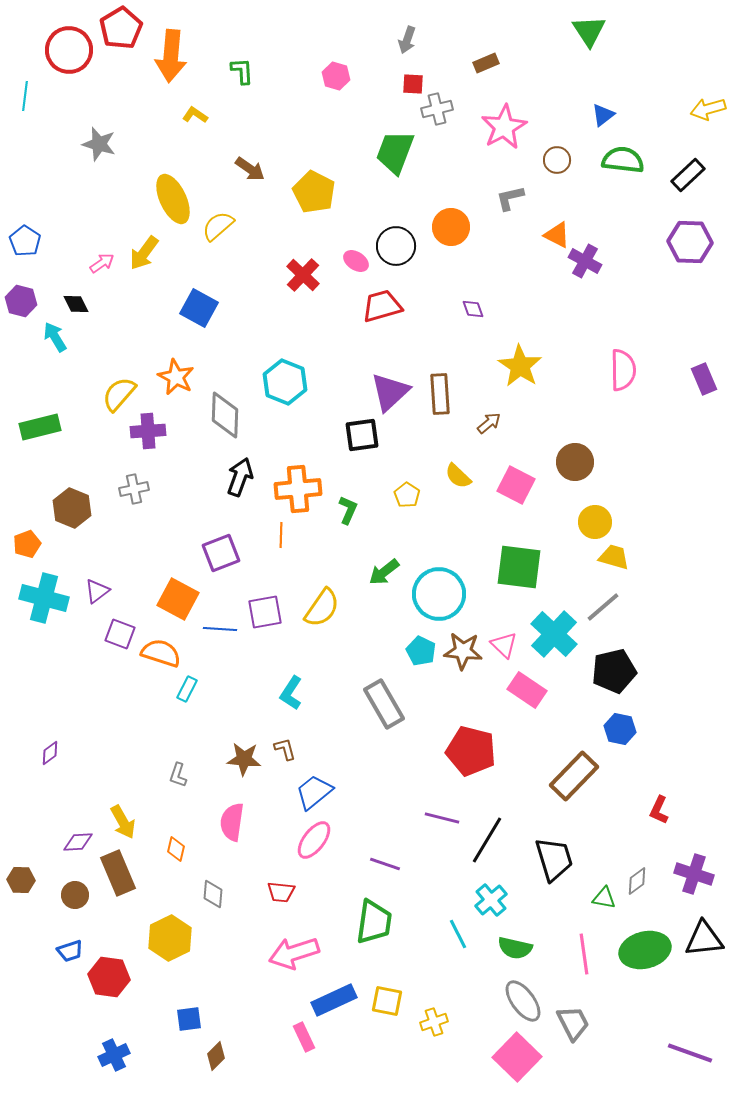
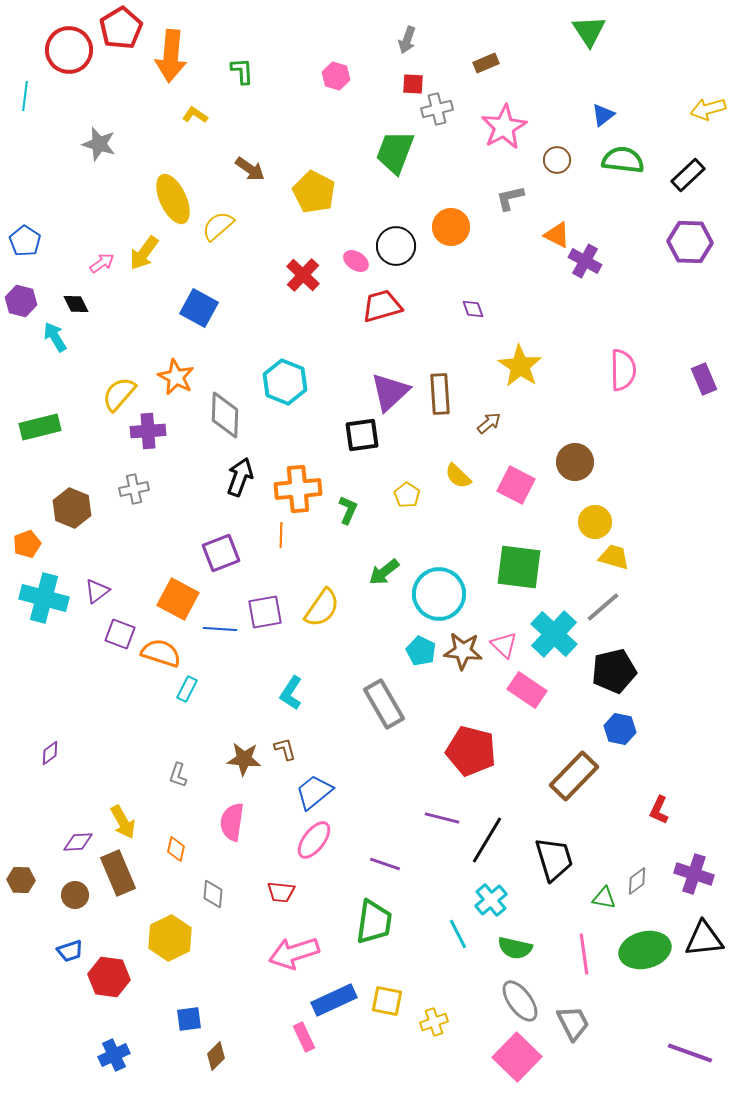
gray ellipse at (523, 1001): moved 3 px left
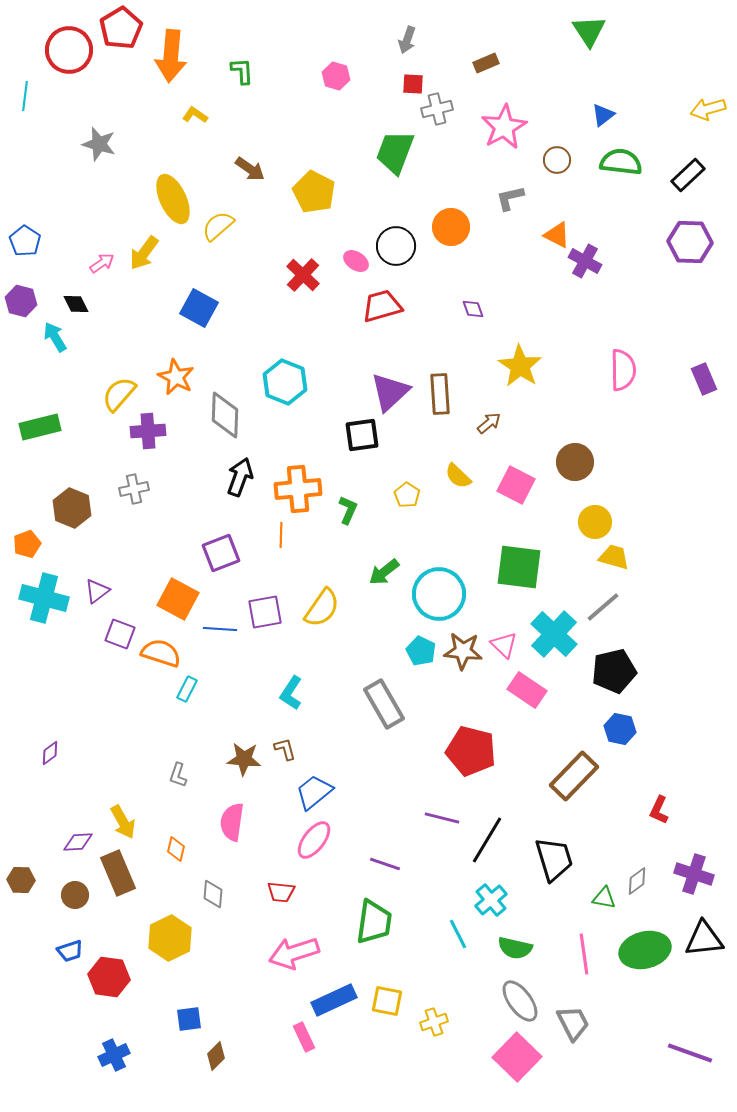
green semicircle at (623, 160): moved 2 px left, 2 px down
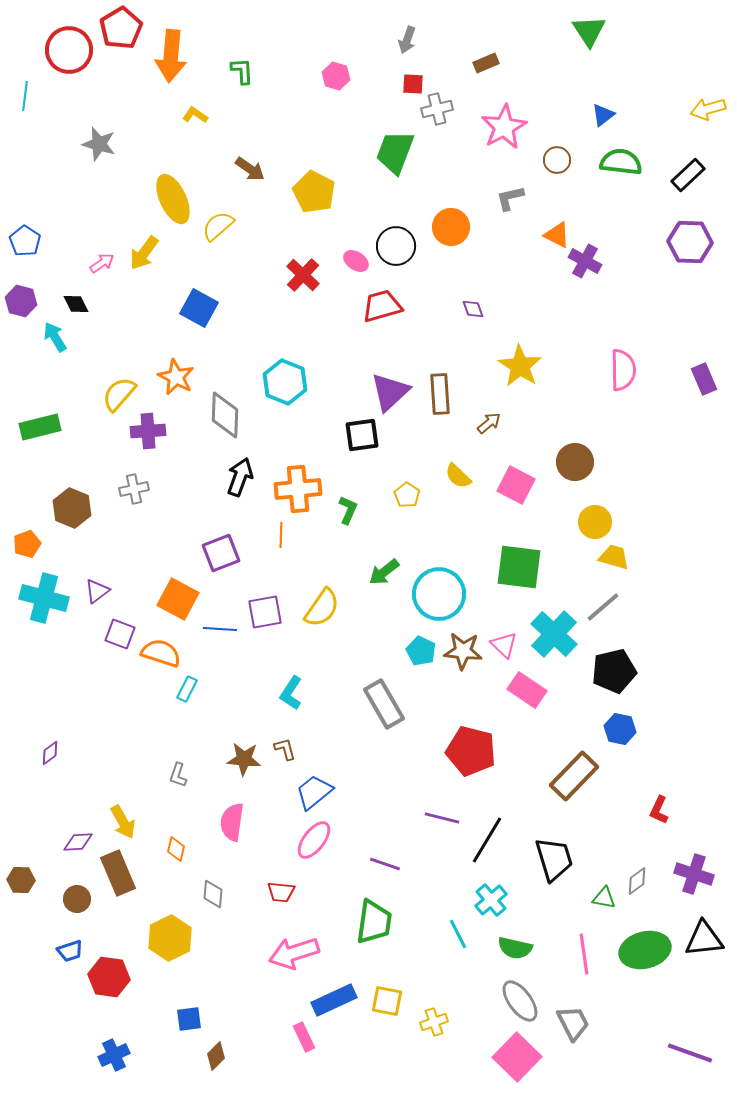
brown circle at (75, 895): moved 2 px right, 4 px down
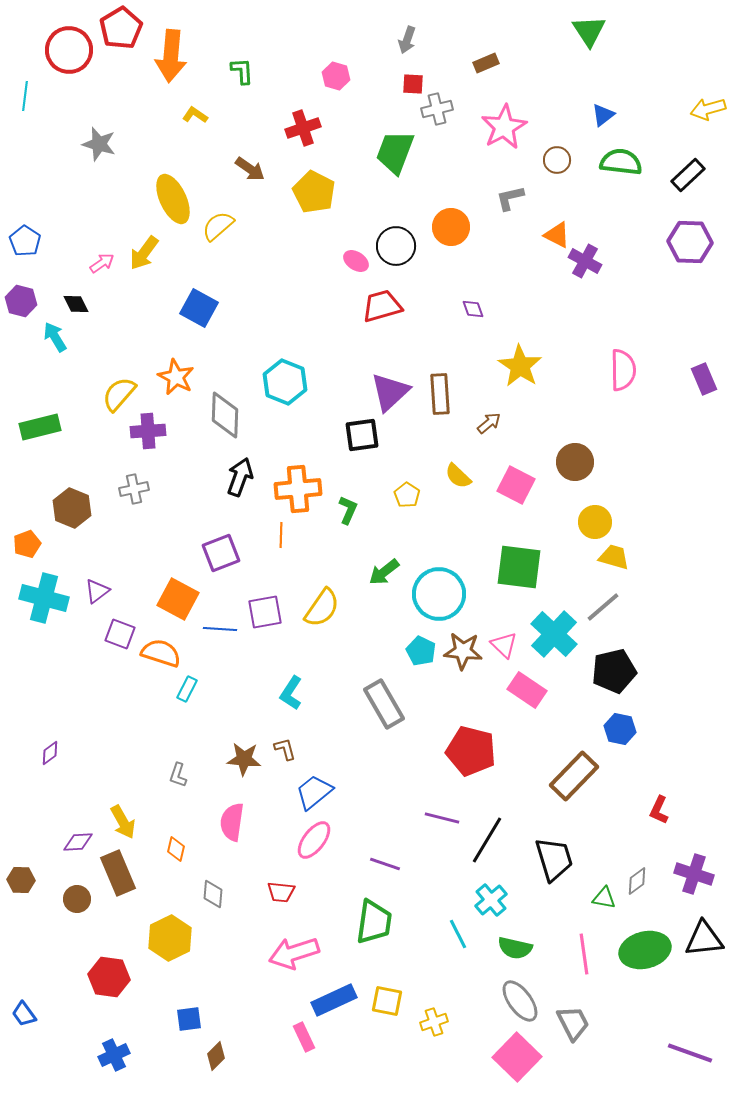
red cross at (303, 275): moved 147 px up; rotated 28 degrees clockwise
blue trapezoid at (70, 951): moved 46 px left, 63 px down; rotated 72 degrees clockwise
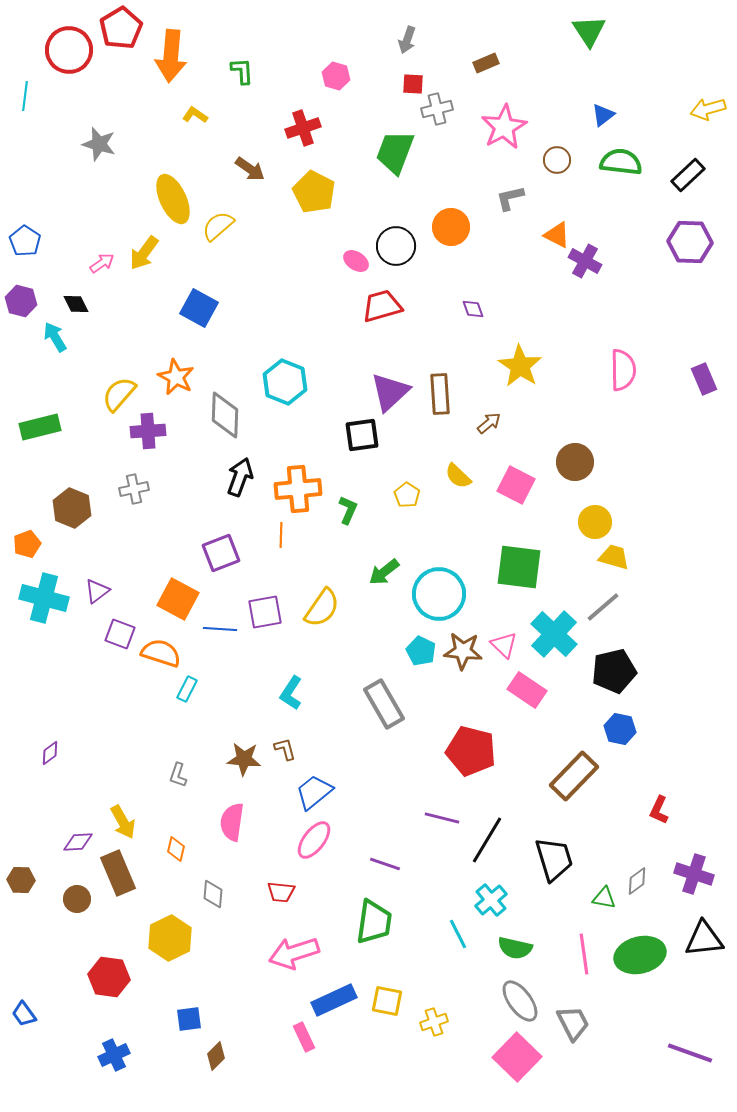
green ellipse at (645, 950): moved 5 px left, 5 px down
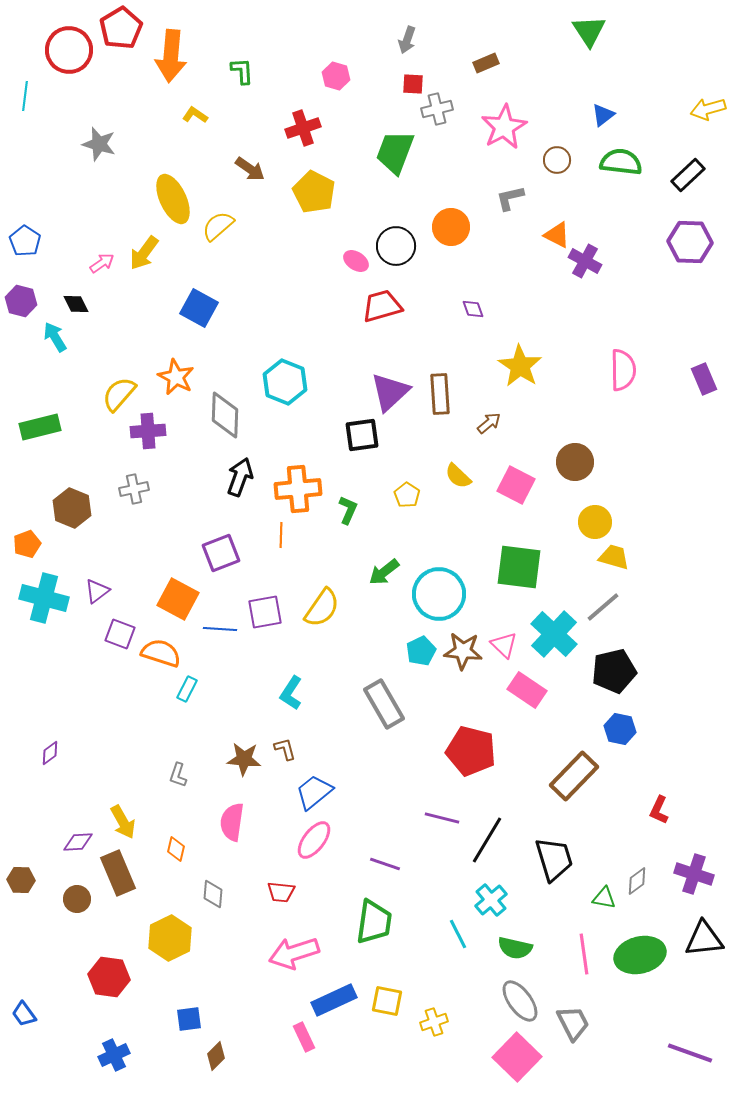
cyan pentagon at (421, 651): rotated 20 degrees clockwise
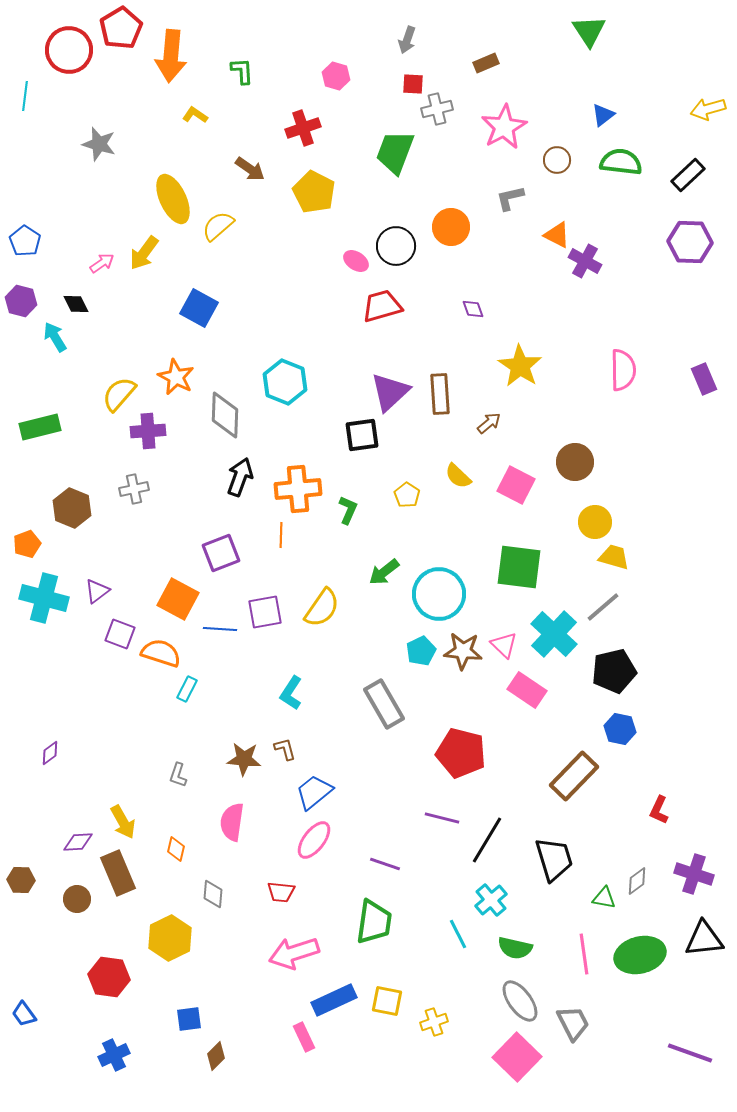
red pentagon at (471, 751): moved 10 px left, 2 px down
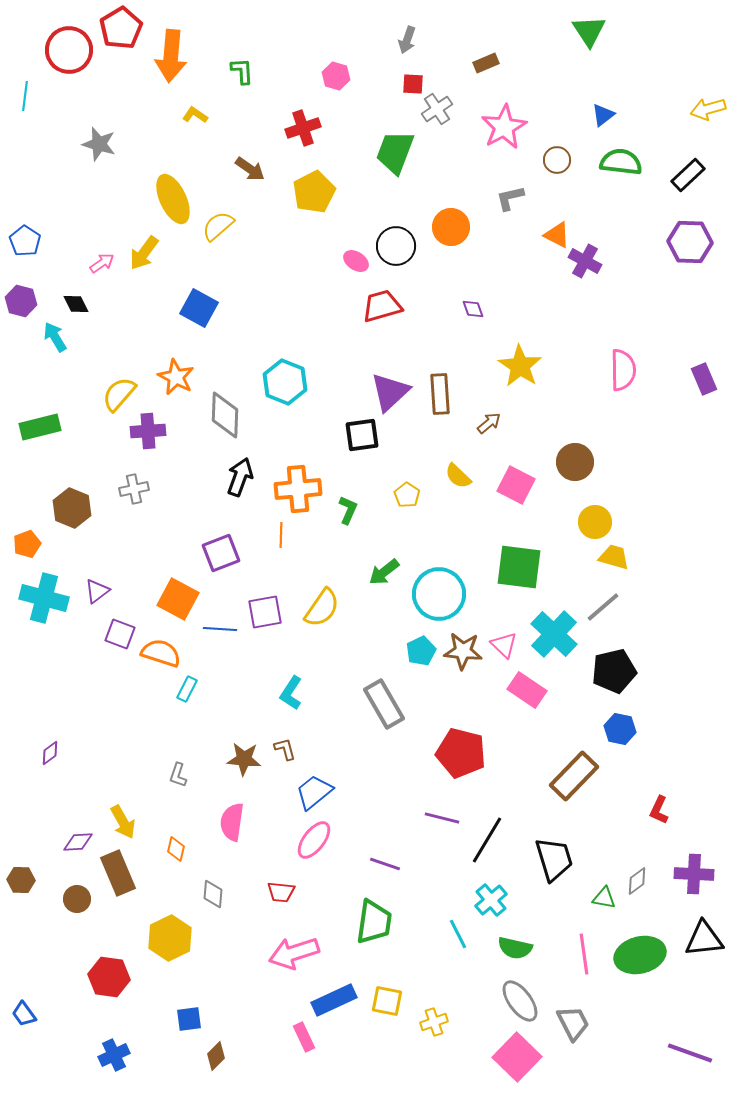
gray cross at (437, 109): rotated 20 degrees counterclockwise
yellow pentagon at (314, 192): rotated 18 degrees clockwise
purple cross at (694, 874): rotated 15 degrees counterclockwise
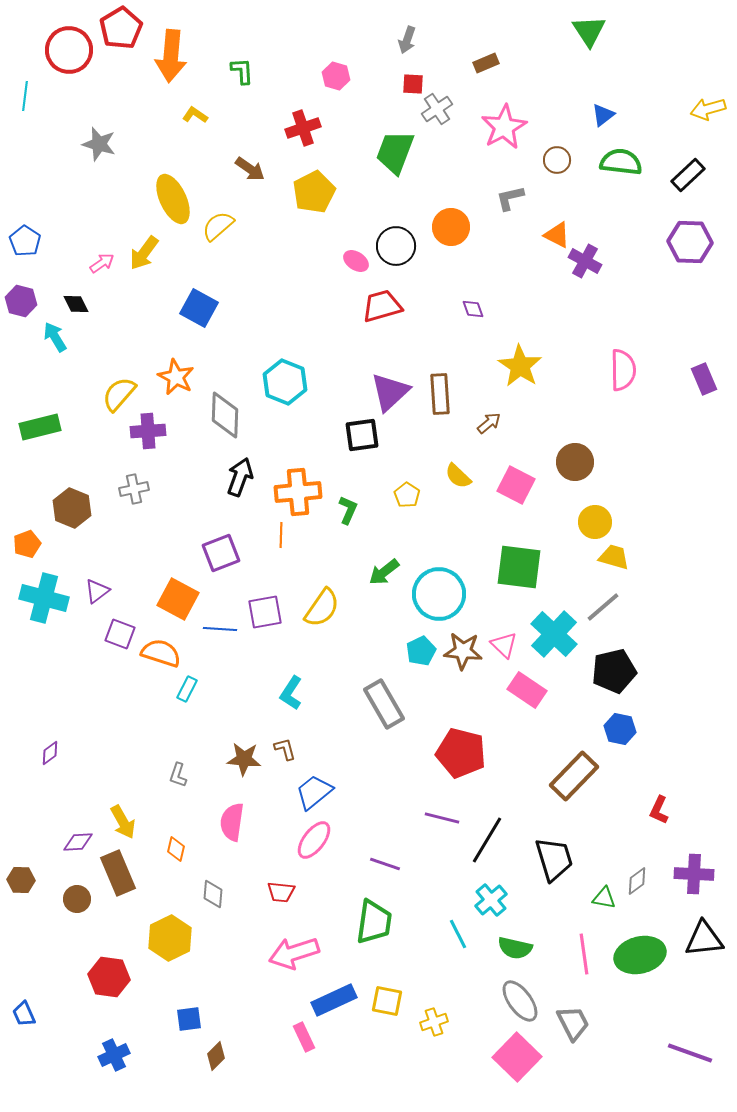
orange cross at (298, 489): moved 3 px down
blue trapezoid at (24, 1014): rotated 12 degrees clockwise
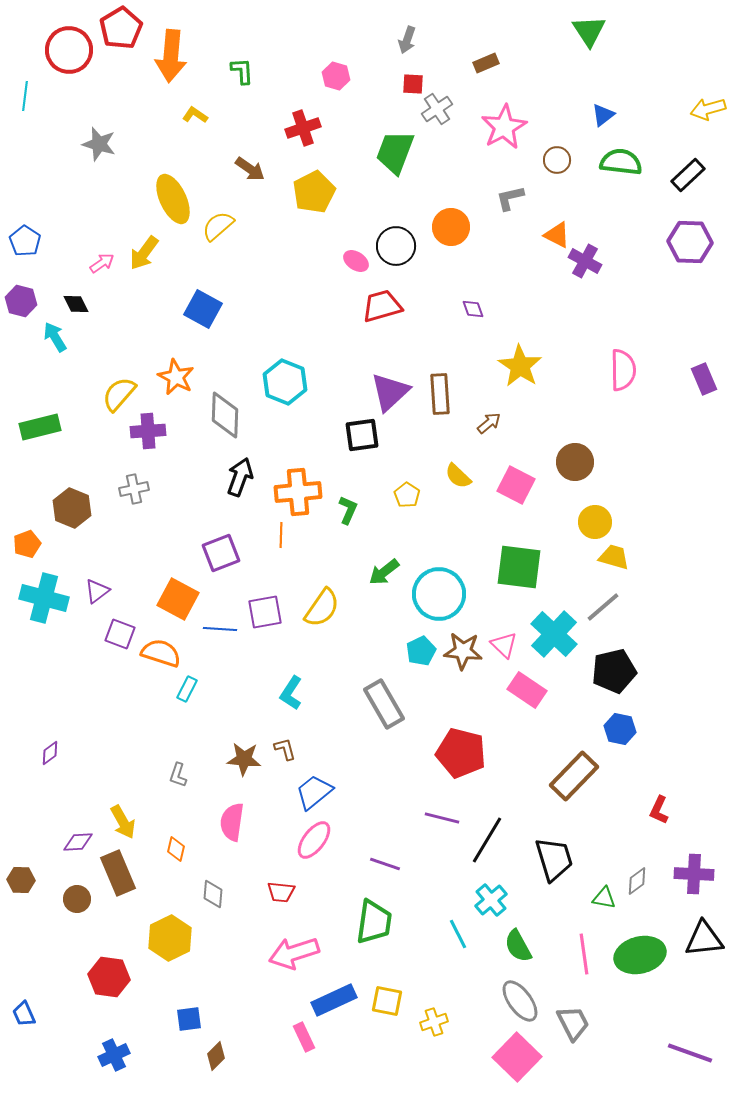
blue square at (199, 308): moved 4 px right, 1 px down
green semicircle at (515, 948): moved 3 px right, 2 px up; rotated 48 degrees clockwise
